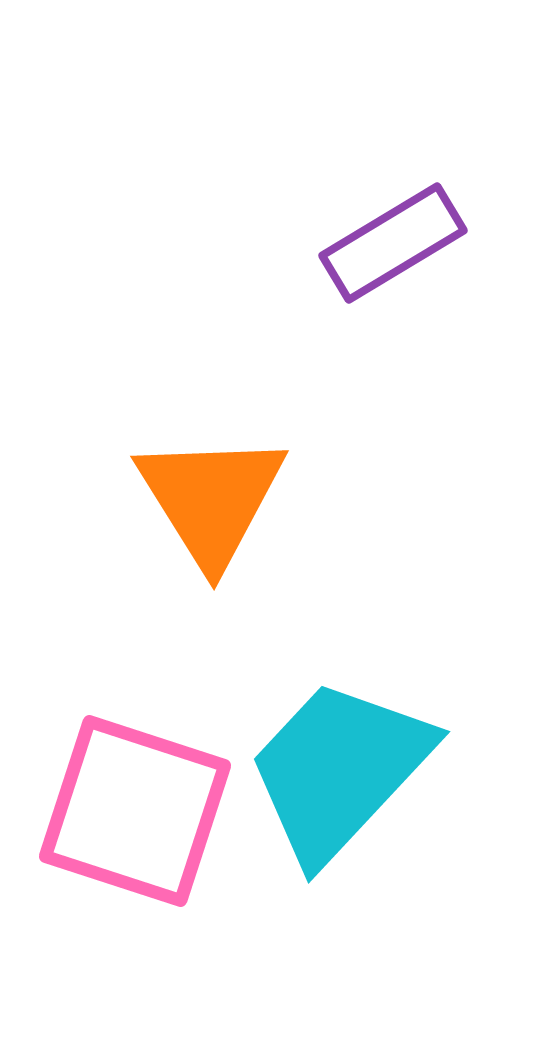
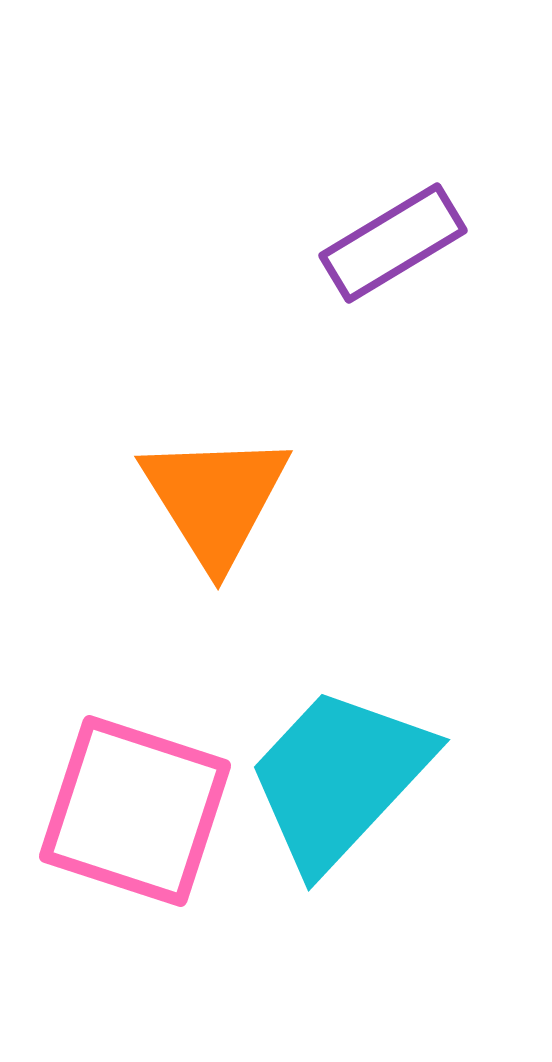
orange triangle: moved 4 px right
cyan trapezoid: moved 8 px down
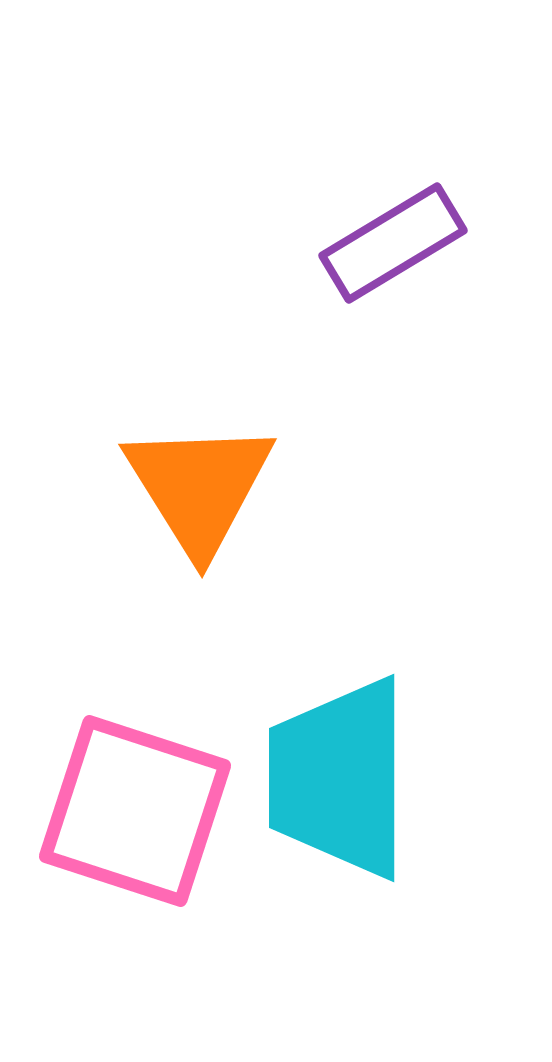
orange triangle: moved 16 px left, 12 px up
cyan trapezoid: rotated 43 degrees counterclockwise
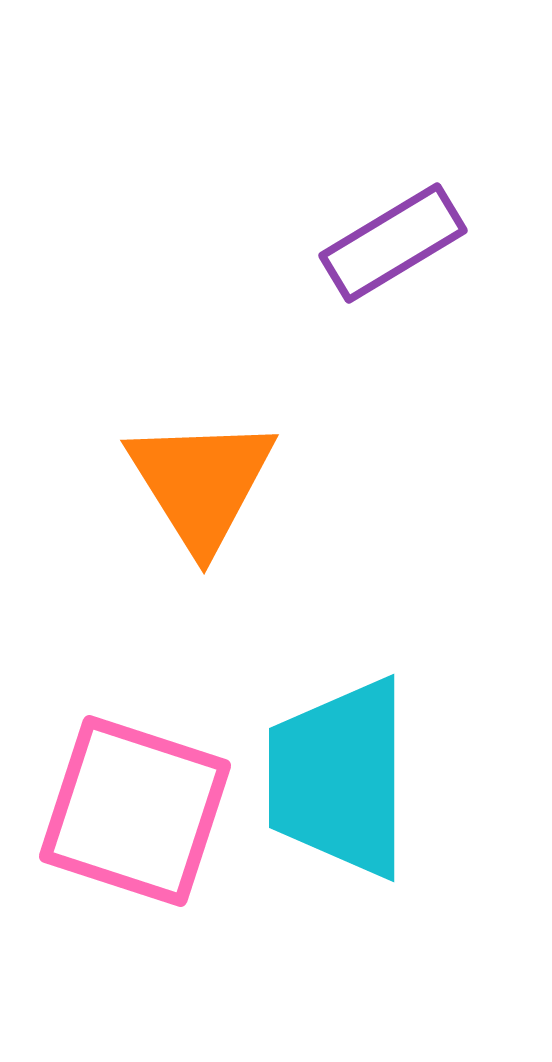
orange triangle: moved 2 px right, 4 px up
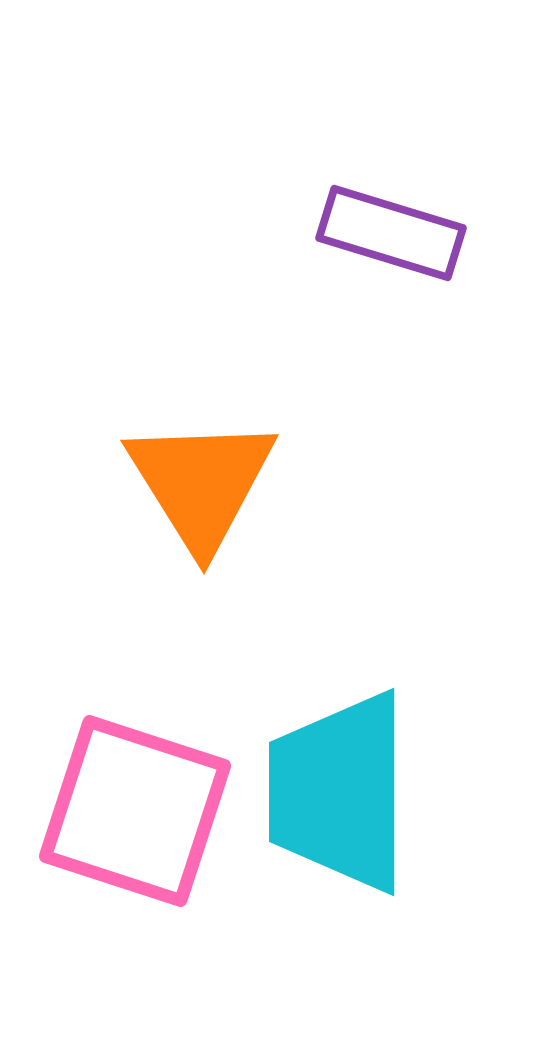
purple rectangle: moved 2 px left, 10 px up; rotated 48 degrees clockwise
cyan trapezoid: moved 14 px down
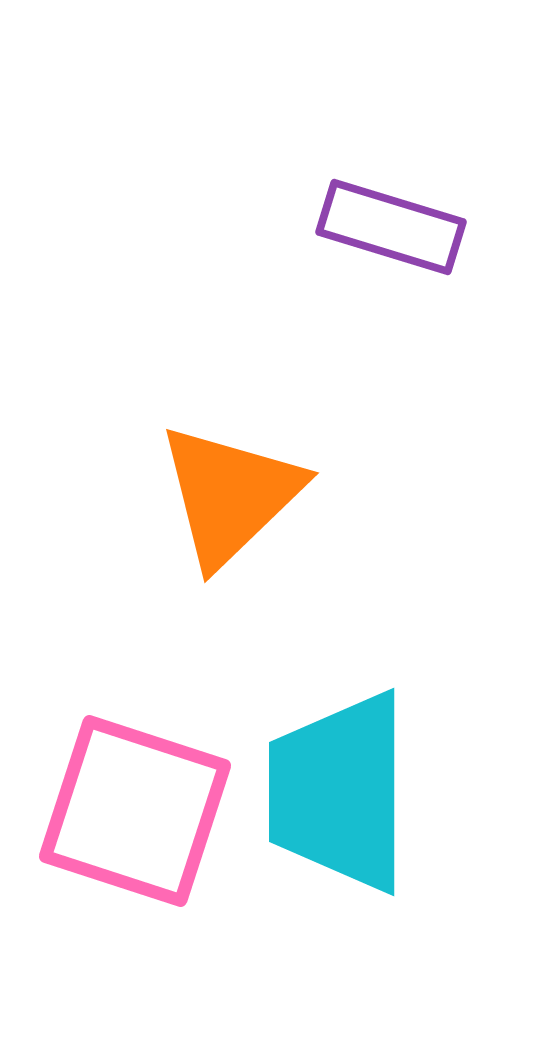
purple rectangle: moved 6 px up
orange triangle: moved 29 px right, 12 px down; rotated 18 degrees clockwise
